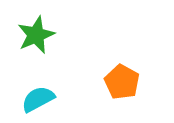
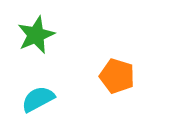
orange pentagon: moved 5 px left, 6 px up; rotated 12 degrees counterclockwise
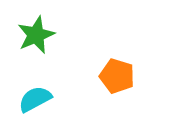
cyan semicircle: moved 3 px left
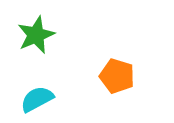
cyan semicircle: moved 2 px right
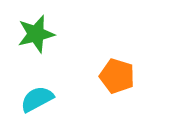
green star: moved 1 px up; rotated 9 degrees clockwise
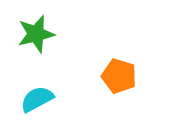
orange pentagon: moved 2 px right
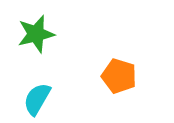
cyan semicircle: rotated 32 degrees counterclockwise
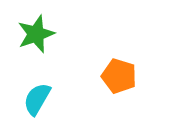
green star: rotated 6 degrees counterclockwise
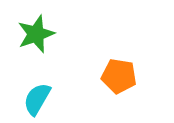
orange pentagon: rotated 8 degrees counterclockwise
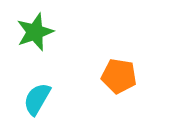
green star: moved 1 px left, 2 px up
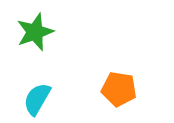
orange pentagon: moved 13 px down
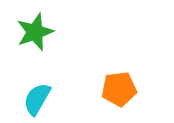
orange pentagon: rotated 16 degrees counterclockwise
